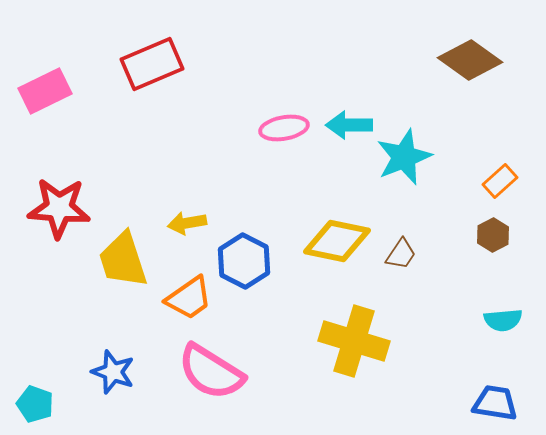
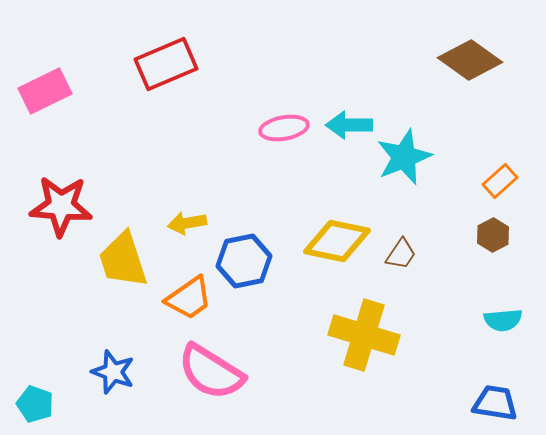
red rectangle: moved 14 px right
red star: moved 2 px right, 2 px up
blue hexagon: rotated 22 degrees clockwise
yellow cross: moved 10 px right, 6 px up
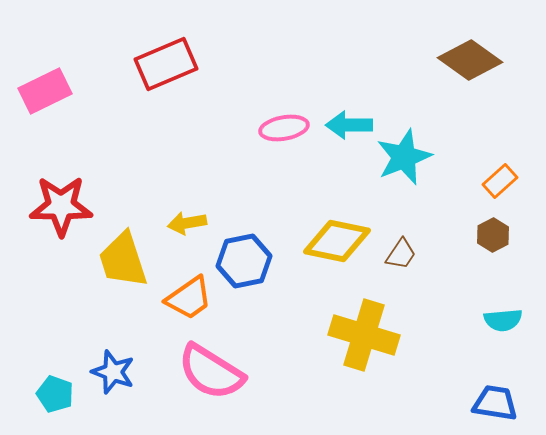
red star: rotated 4 degrees counterclockwise
cyan pentagon: moved 20 px right, 10 px up
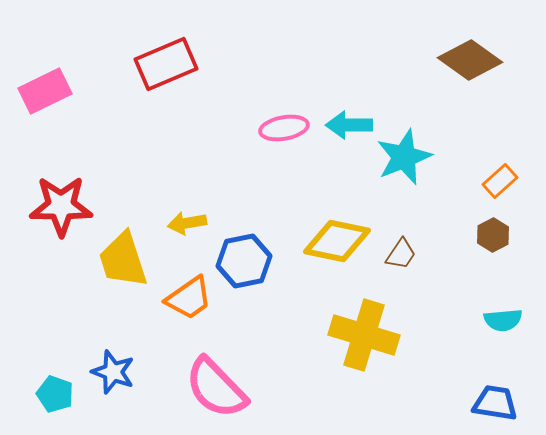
pink semicircle: moved 5 px right, 16 px down; rotated 14 degrees clockwise
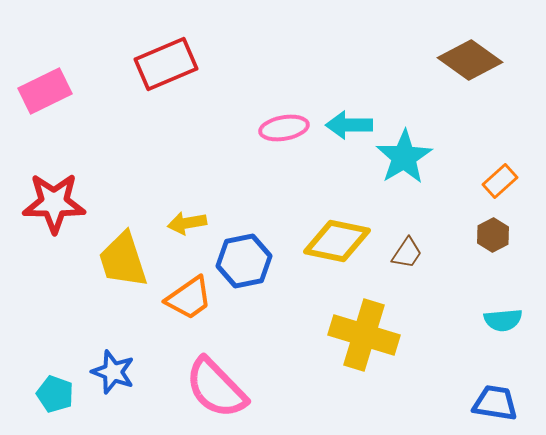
cyan star: rotated 10 degrees counterclockwise
red star: moved 7 px left, 3 px up
brown trapezoid: moved 6 px right, 1 px up
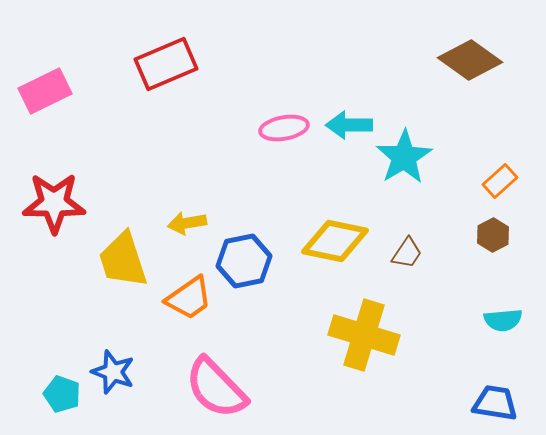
yellow diamond: moved 2 px left
cyan pentagon: moved 7 px right
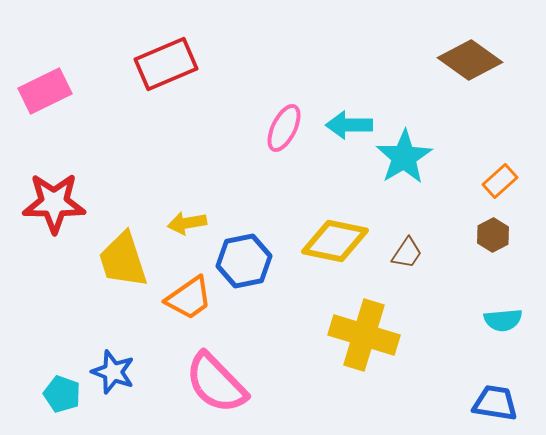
pink ellipse: rotated 54 degrees counterclockwise
pink semicircle: moved 5 px up
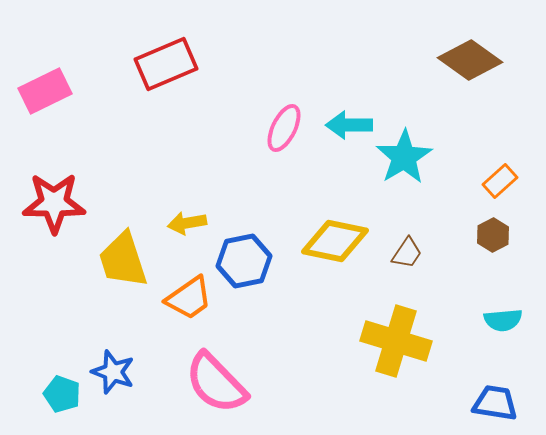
yellow cross: moved 32 px right, 6 px down
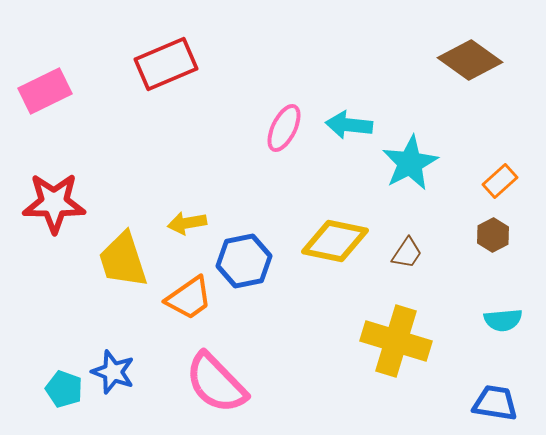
cyan arrow: rotated 6 degrees clockwise
cyan star: moved 6 px right, 6 px down; rotated 4 degrees clockwise
cyan pentagon: moved 2 px right, 5 px up
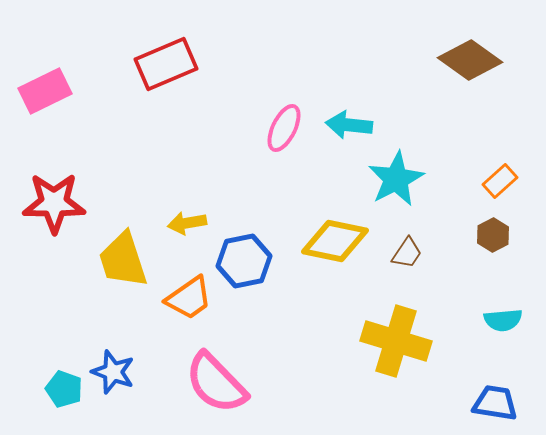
cyan star: moved 14 px left, 16 px down
